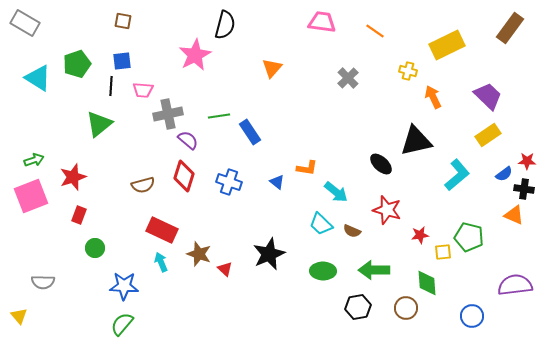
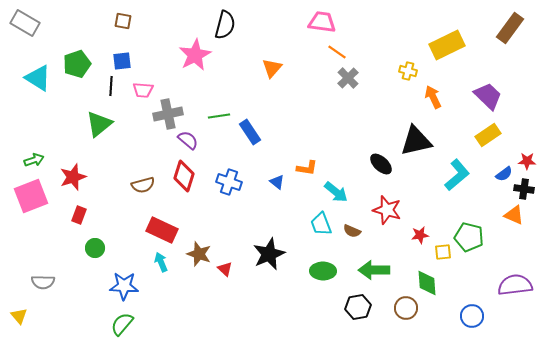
orange line at (375, 31): moved 38 px left, 21 px down
cyan trapezoid at (321, 224): rotated 25 degrees clockwise
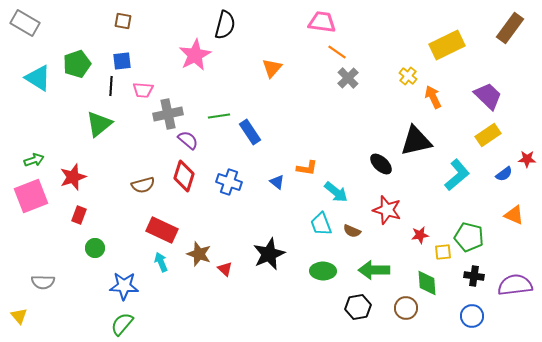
yellow cross at (408, 71): moved 5 px down; rotated 24 degrees clockwise
red star at (527, 161): moved 2 px up
black cross at (524, 189): moved 50 px left, 87 px down
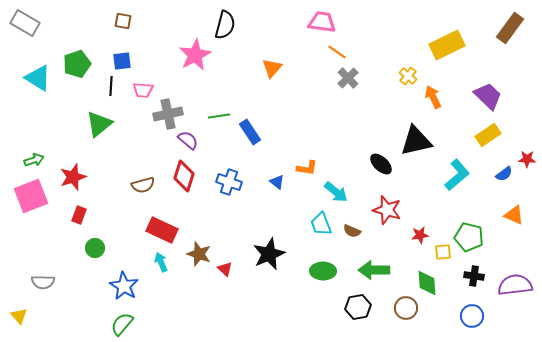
blue star at (124, 286): rotated 28 degrees clockwise
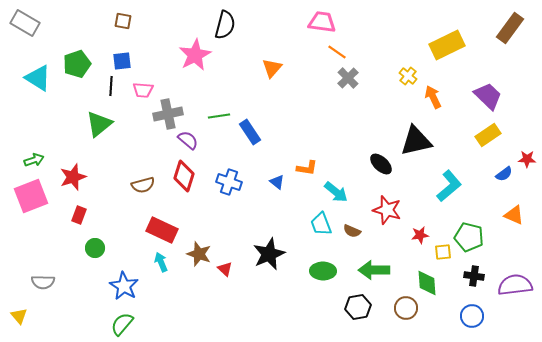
cyan L-shape at (457, 175): moved 8 px left, 11 px down
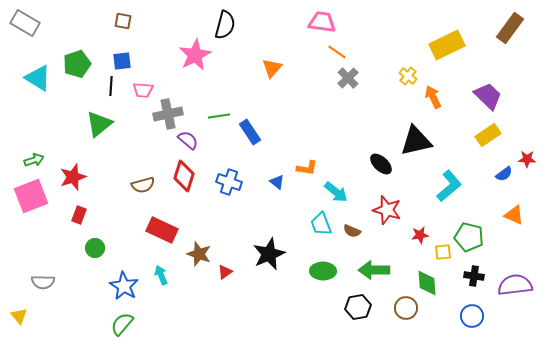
cyan arrow at (161, 262): moved 13 px down
red triangle at (225, 269): moved 3 px down; rotated 42 degrees clockwise
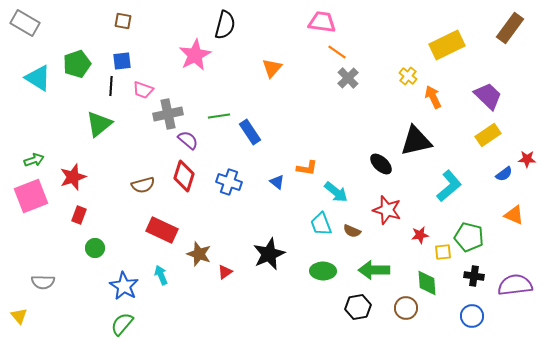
pink trapezoid at (143, 90): rotated 15 degrees clockwise
